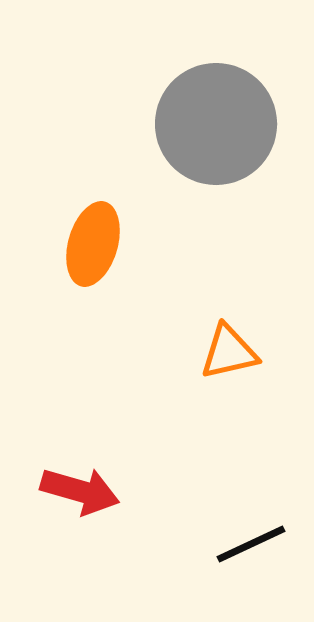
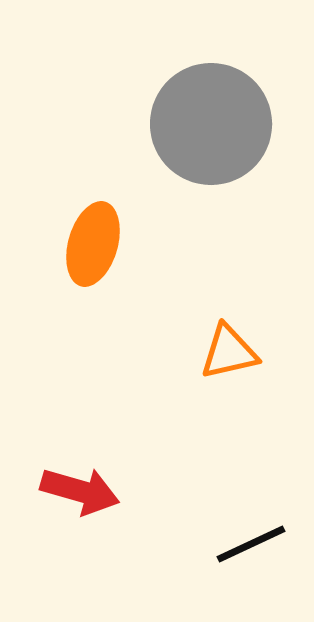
gray circle: moved 5 px left
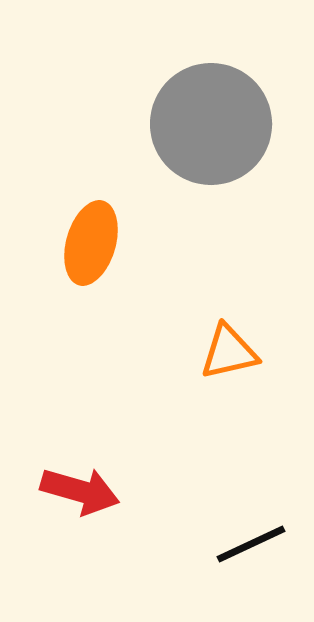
orange ellipse: moved 2 px left, 1 px up
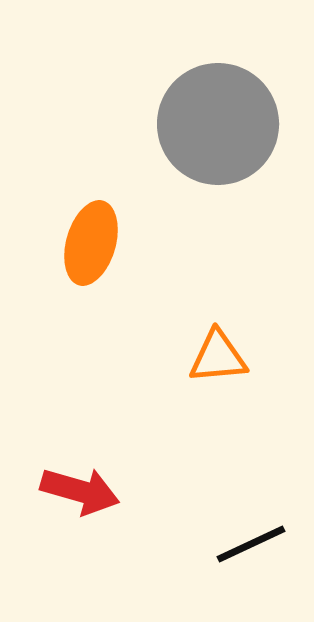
gray circle: moved 7 px right
orange triangle: moved 11 px left, 5 px down; rotated 8 degrees clockwise
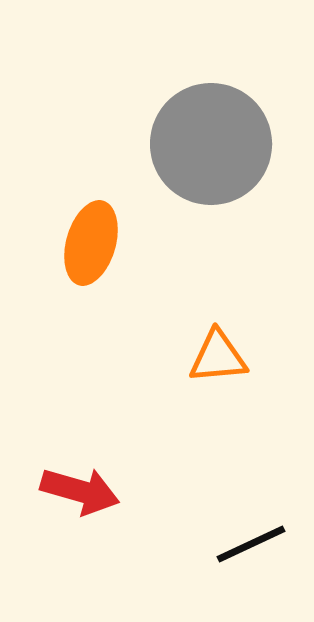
gray circle: moved 7 px left, 20 px down
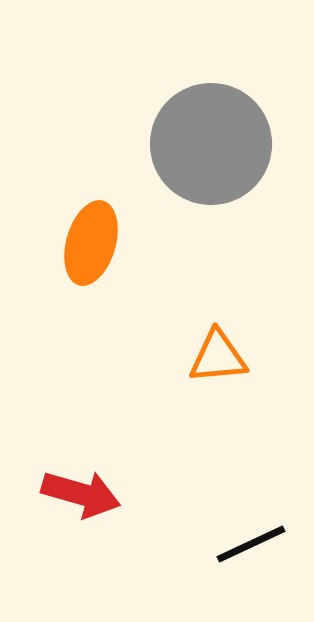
red arrow: moved 1 px right, 3 px down
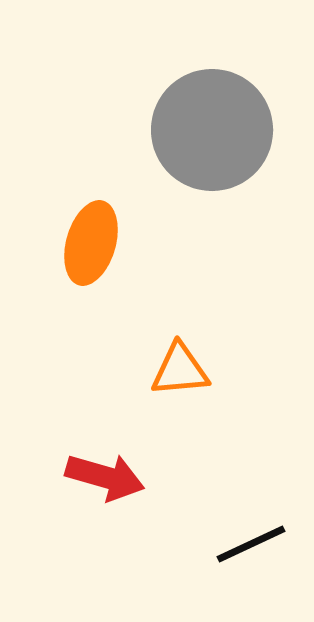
gray circle: moved 1 px right, 14 px up
orange triangle: moved 38 px left, 13 px down
red arrow: moved 24 px right, 17 px up
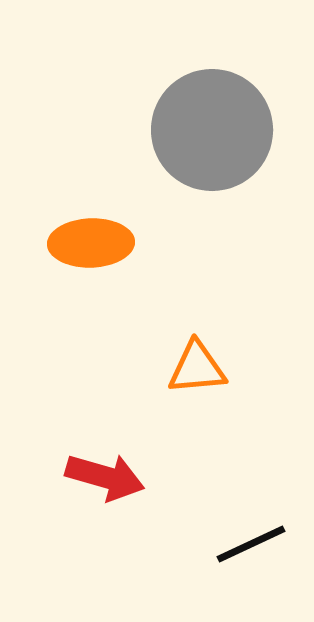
orange ellipse: rotated 72 degrees clockwise
orange triangle: moved 17 px right, 2 px up
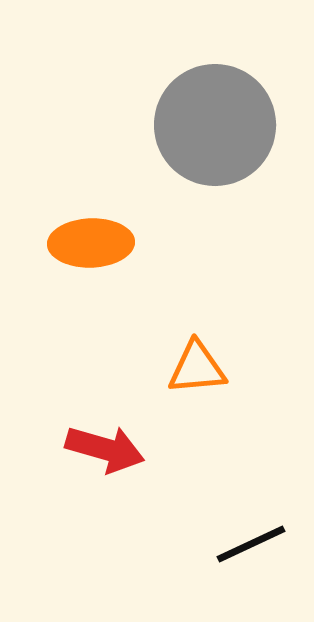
gray circle: moved 3 px right, 5 px up
red arrow: moved 28 px up
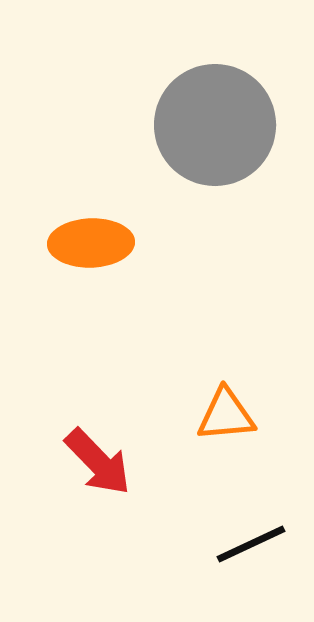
orange triangle: moved 29 px right, 47 px down
red arrow: moved 7 px left, 13 px down; rotated 30 degrees clockwise
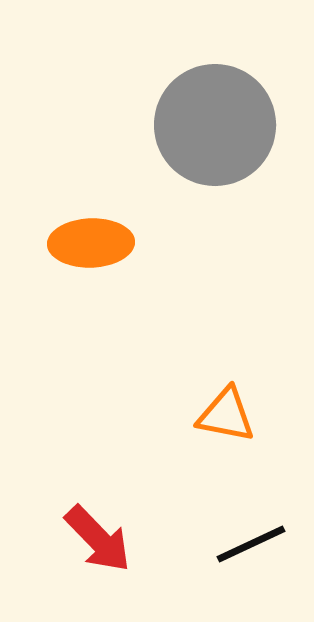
orange triangle: rotated 16 degrees clockwise
red arrow: moved 77 px down
